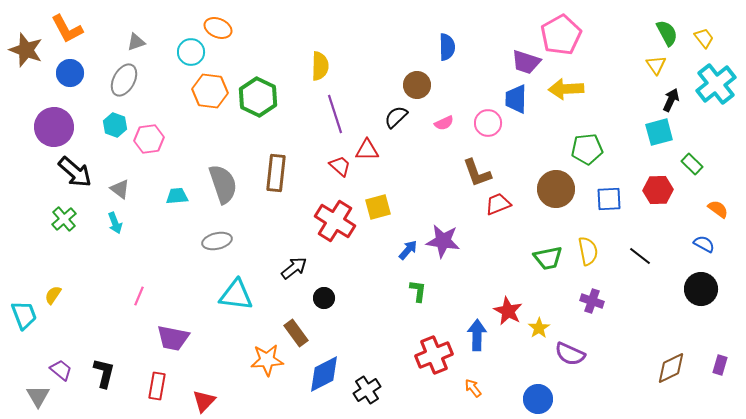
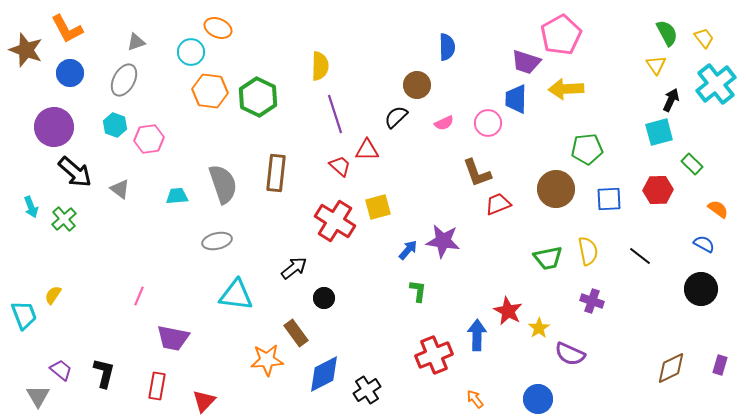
cyan arrow at (115, 223): moved 84 px left, 16 px up
orange arrow at (473, 388): moved 2 px right, 11 px down
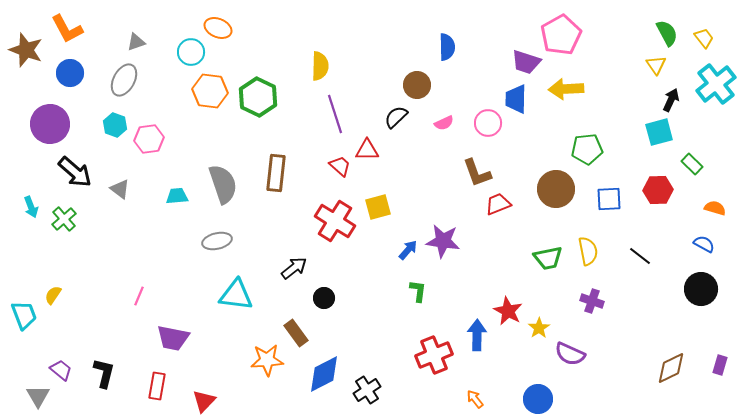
purple circle at (54, 127): moved 4 px left, 3 px up
orange semicircle at (718, 209): moved 3 px left, 1 px up; rotated 20 degrees counterclockwise
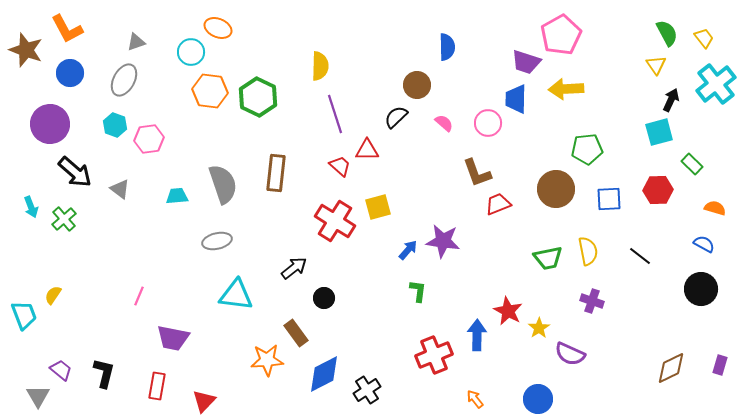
pink semicircle at (444, 123): rotated 114 degrees counterclockwise
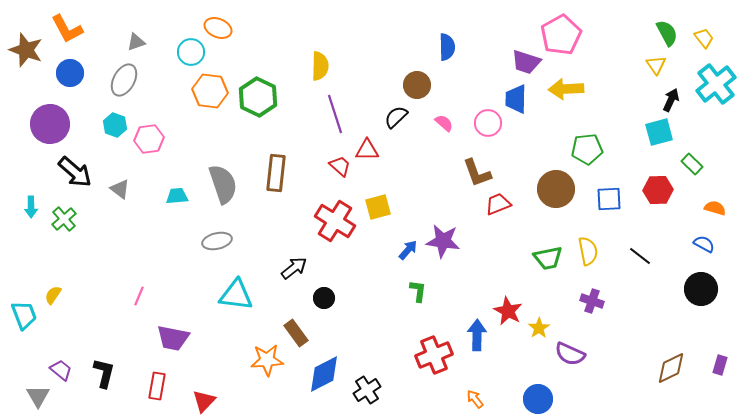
cyan arrow at (31, 207): rotated 20 degrees clockwise
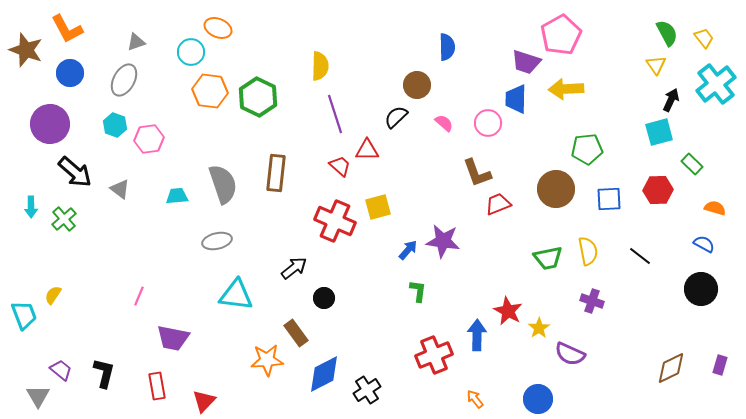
red cross at (335, 221): rotated 9 degrees counterclockwise
red rectangle at (157, 386): rotated 20 degrees counterclockwise
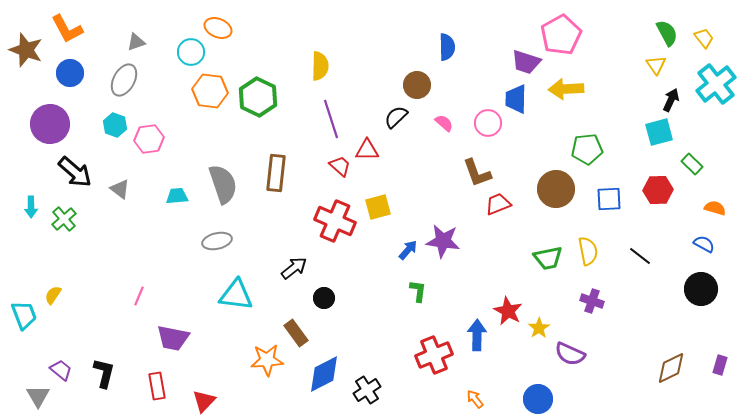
purple line at (335, 114): moved 4 px left, 5 px down
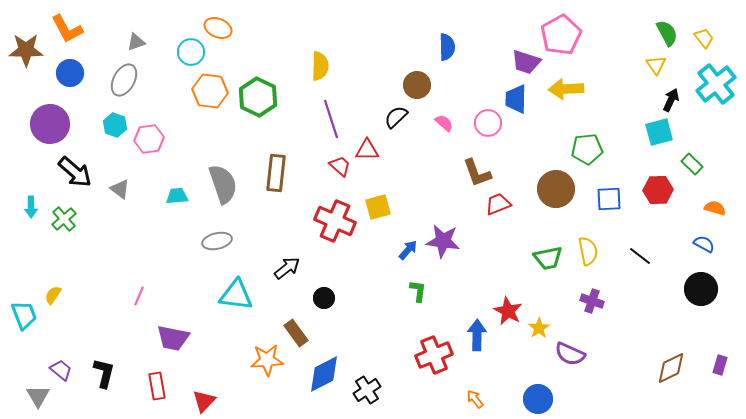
brown star at (26, 50): rotated 20 degrees counterclockwise
black arrow at (294, 268): moved 7 px left
